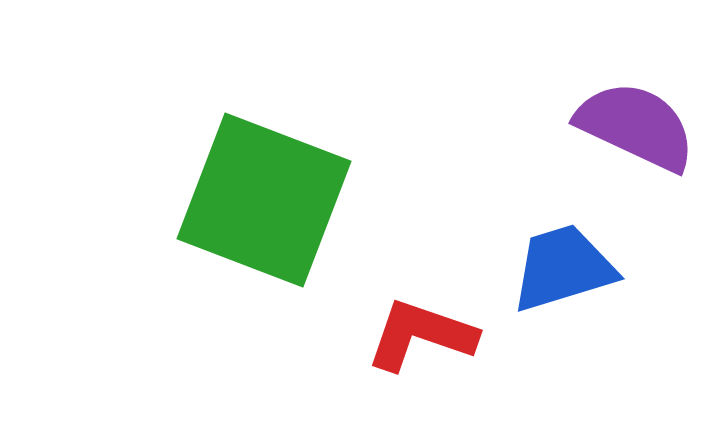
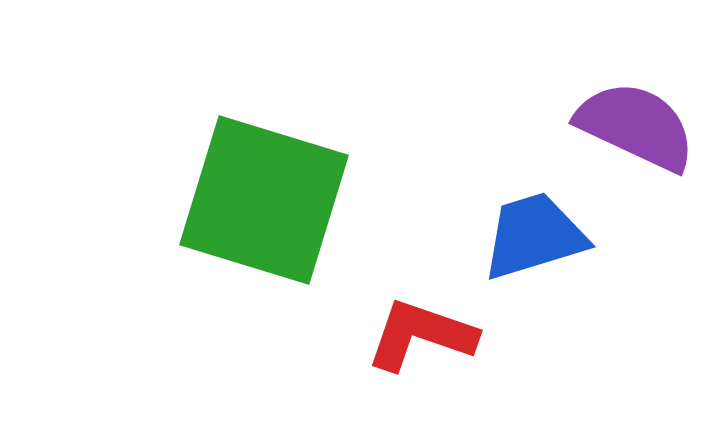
green square: rotated 4 degrees counterclockwise
blue trapezoid: moved 29 px left, 32 px up
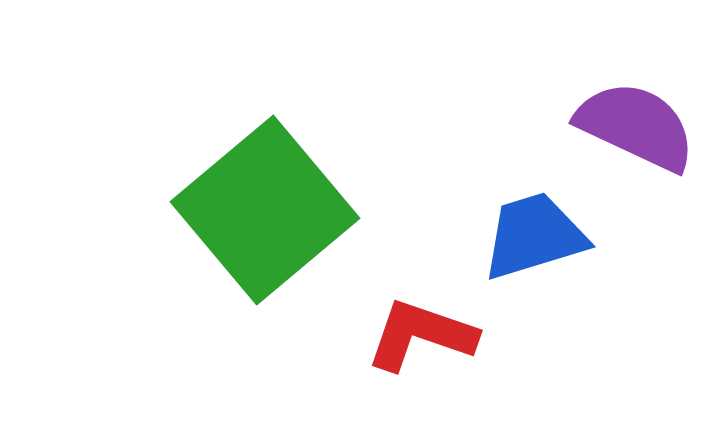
green square: moved 1 px right, 10 px down; rotated 33 degrees clockwise
